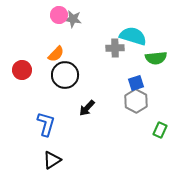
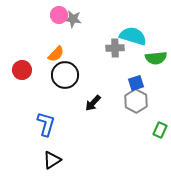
black arrow: moved 6 px right, 5 px up
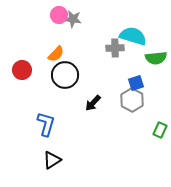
gray hexagon: moved 4 px left, 1 px up
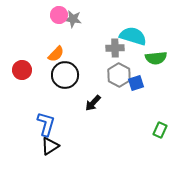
gray hexagon: moved 13 px left, 25 px up
black triangle: moved 2 px left, 14 px up
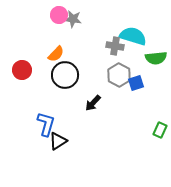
gray cross: moved 2 px up; rotated 12 degrees clockwise
black triangle: moved 8 px right, 5 px up
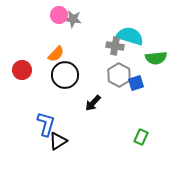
cyan semicircle: moved 3 px left
green rectangle: moved 19 px left, 7 px down
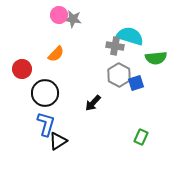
red circle: moved 1 px up
black circle: moved 20 px left, 18 px down
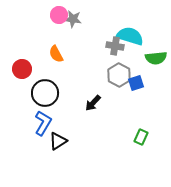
orange semicircle: rotated 108 degrees clockwise
blue L-shape: moved 3 px left, 1 px up; rotated 15 degrees clockwise
